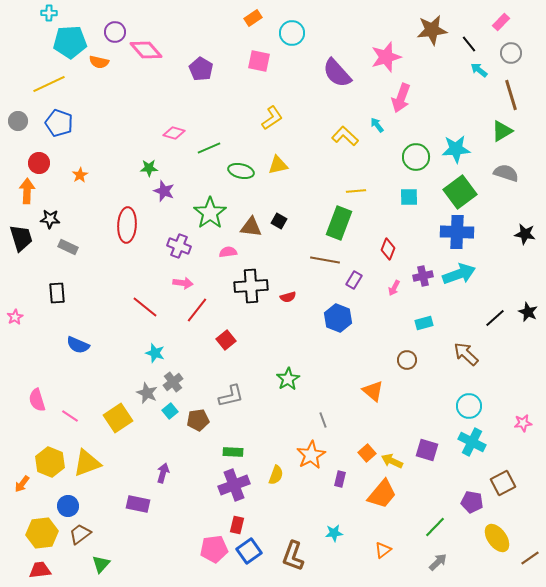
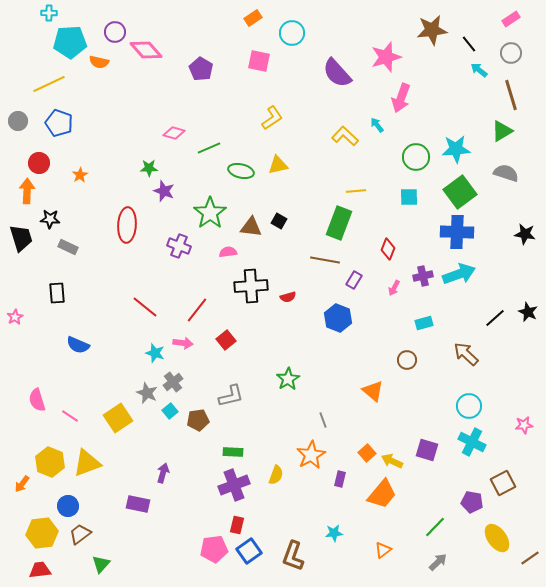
pink rectangle at (501, 22): moved 10 px right, 3 px up; rotated 12 degrees clockwise
pink arrow at (183, 283): moved 60 px down
pink star at (523, 423): moved 1 px right, 2 px down
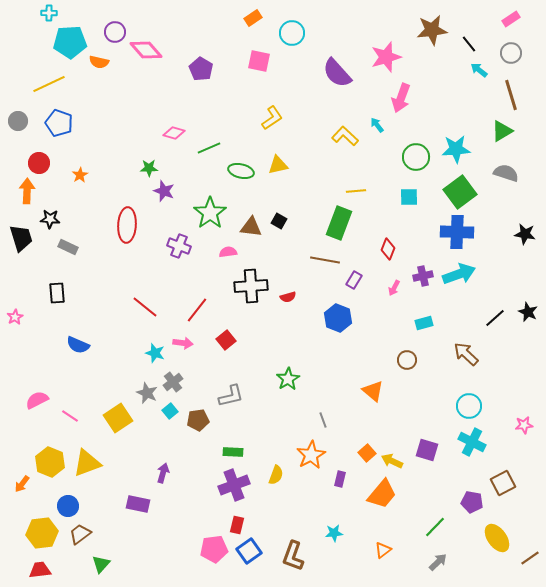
pink semicircle at (37, 400): rotated 80 degrees clockwise
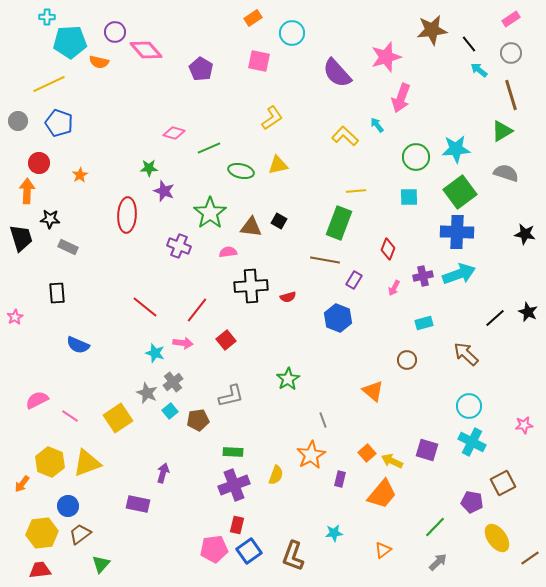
cyan cross at (49, 13): moved 2 px left, 4 px down
red ellipse at (127, 225): moved 10 px up
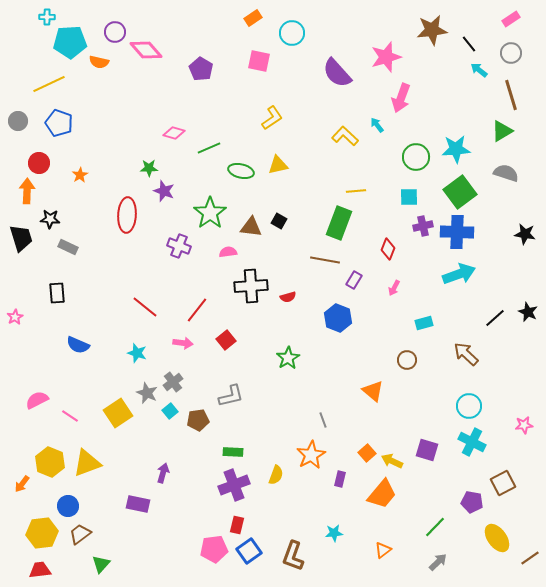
purple cross at (423, 276): moved 50 px up
cyan star at (155, 353): moved 18 px left
green star at (288, 379): moved 21 px up
yellow square at (118, 418): moved 5 px up
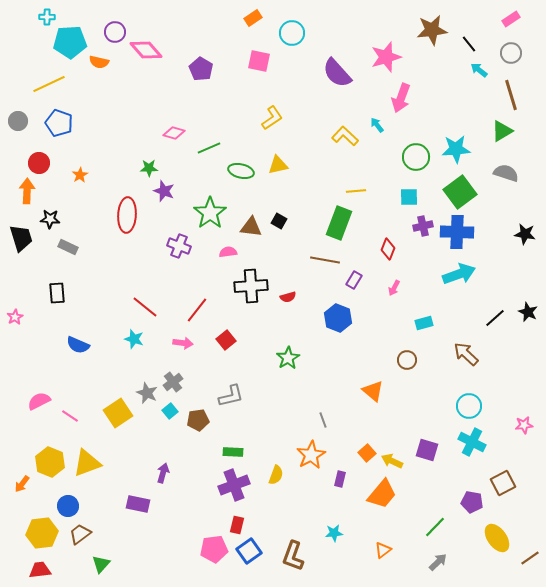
cyan star at (137, 353): moved 3 px left, 14 px up
pink semicircle at (37, 400): moved 2 px right, 1 px down
